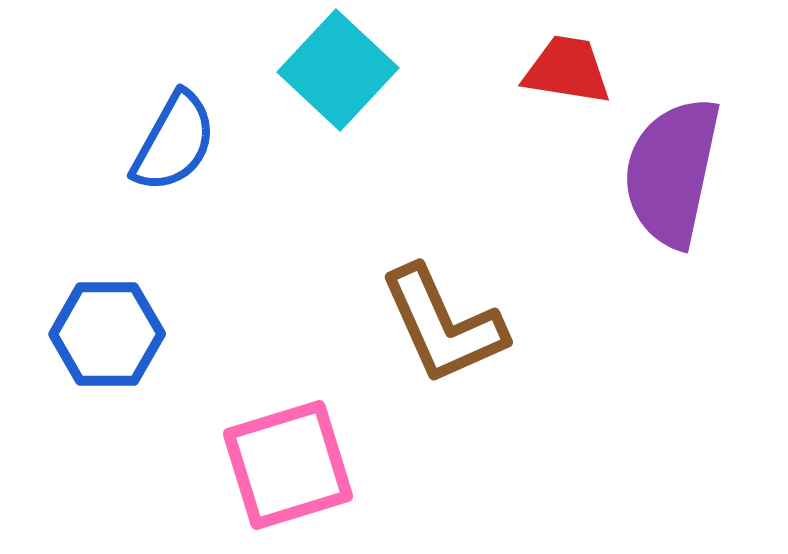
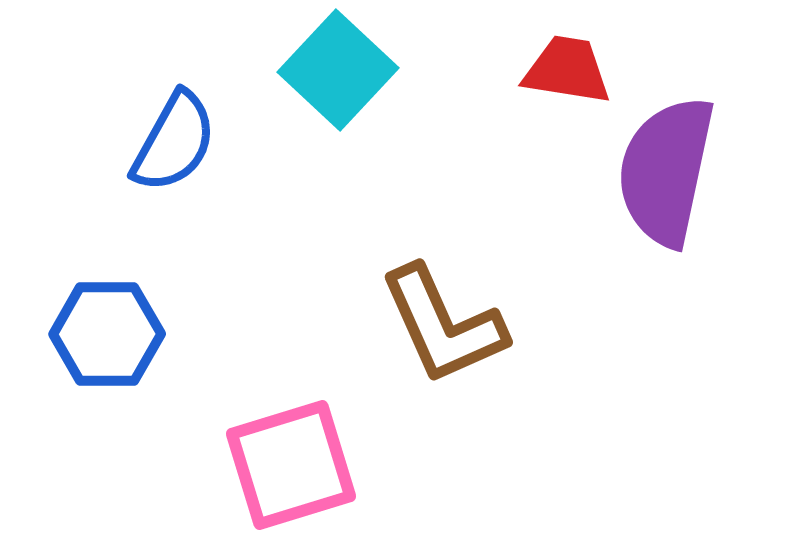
purple semicircle: moved 6 px left, 1 px up
pink square: moved 3 px right
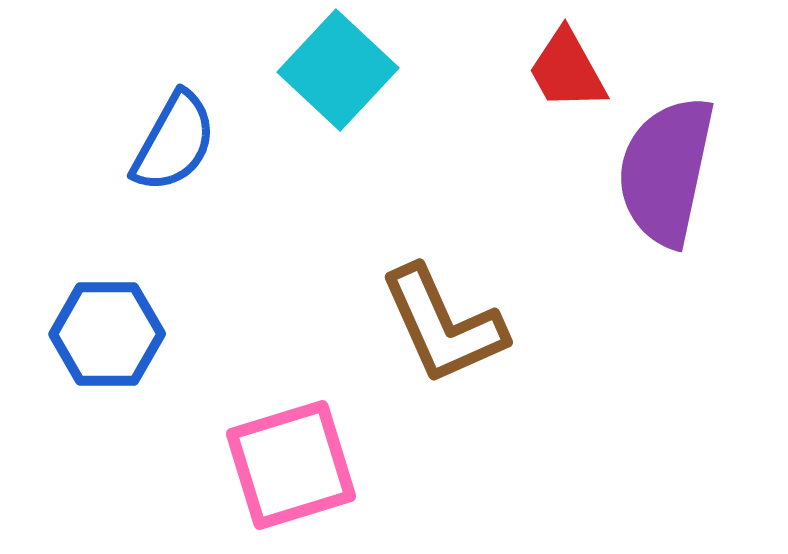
red trapezoid: rotated 128 degrees counterclockwise
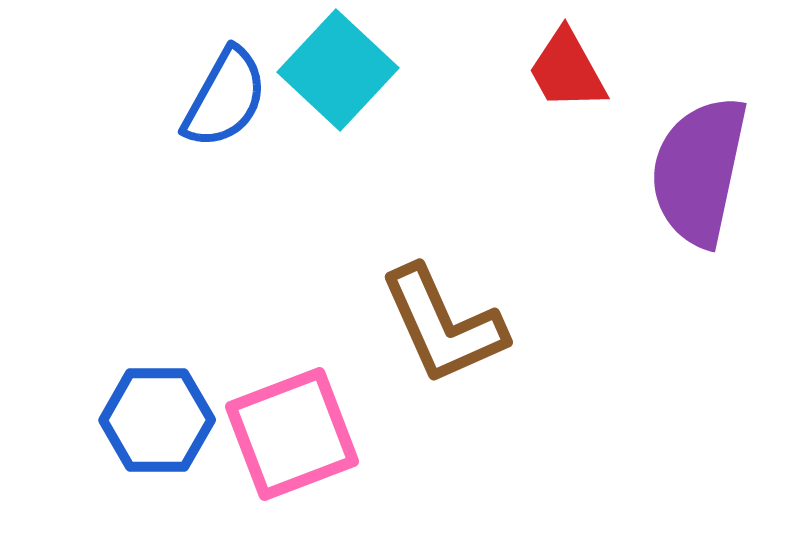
blue semicircle: moved 51 px right, 44 px up
purple semicircle: moved 33 px right
blue hexagon: moved 50 px right, 86 px down
pink square: moved 1 px right, 31 px up; rotated 4 degrees counterclockwise
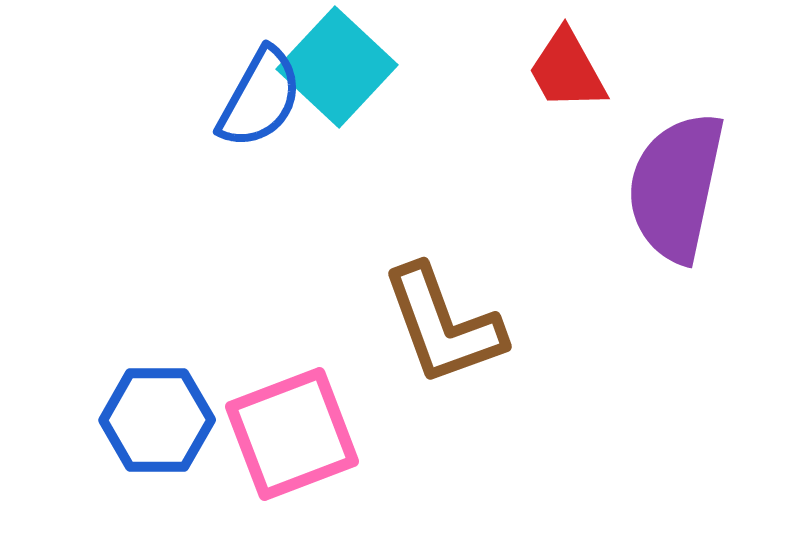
cyan square: moved 1 px left, 3 px up
blue semicircle: moved 35 px right
purple semicircle: moved 23 px left, 16 px down
brown L-shape: rotated 4 degrees clockwise
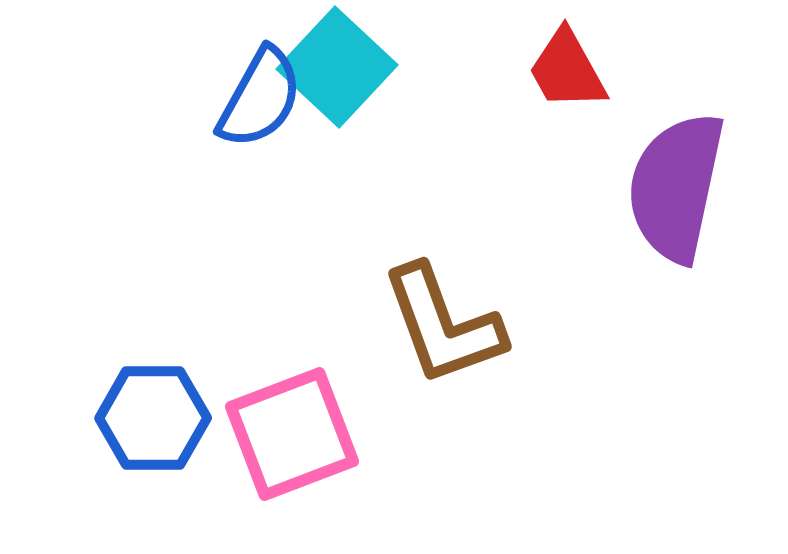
blue hexagon: moved 4 px left, 2 px up
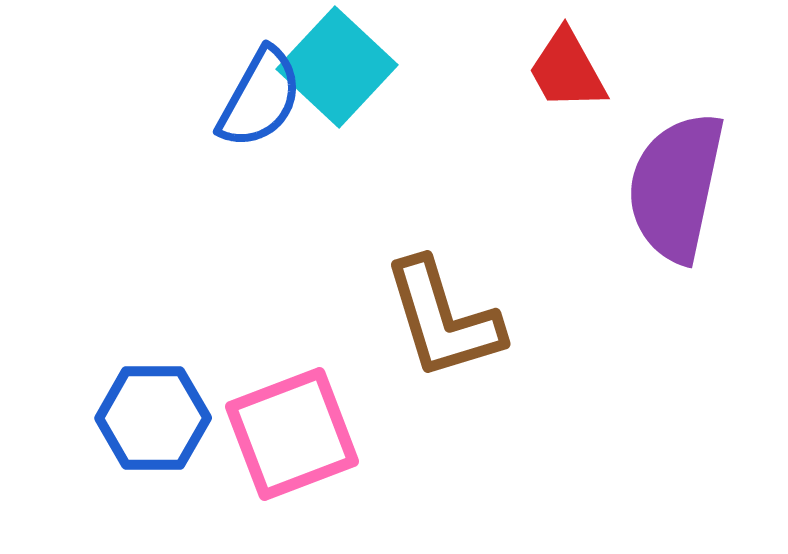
brown L-shape: moved 6 px up; rotated 3 degrees clockwise
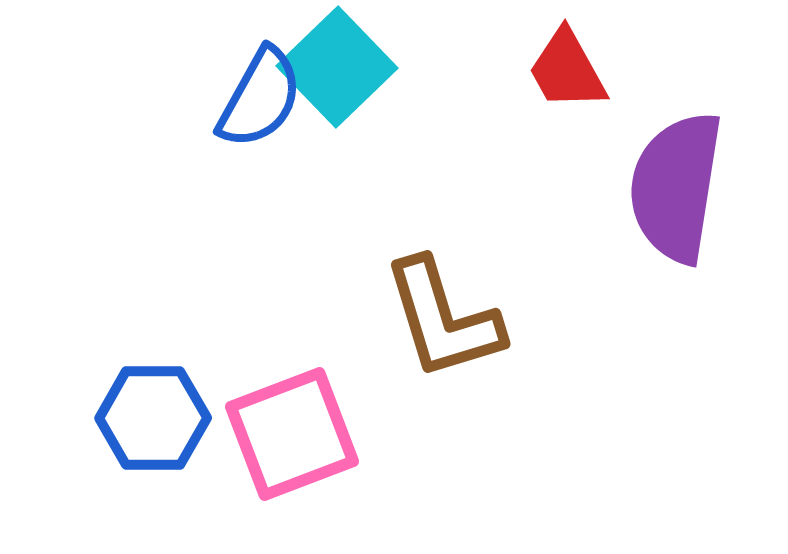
cyan square: rotated 3 degrees clockwise
purple semicircle: rotated 3 degrees counterclockwise
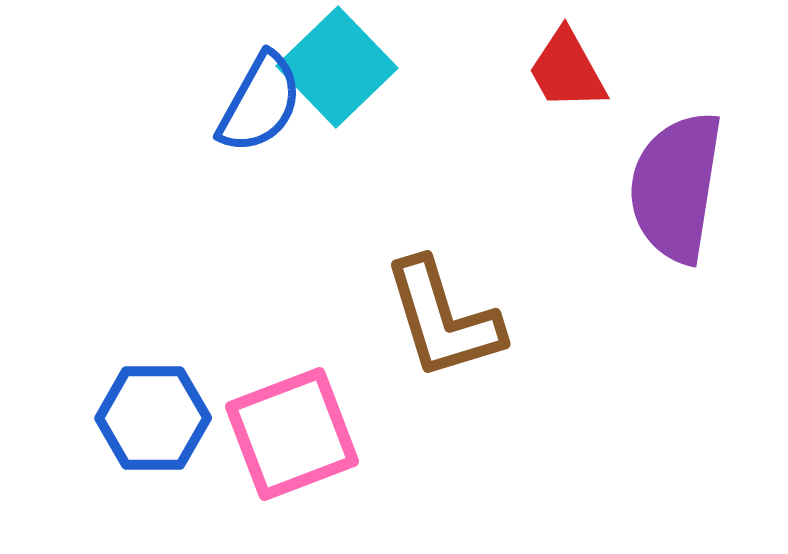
blue semicircle: moved 5 px down
